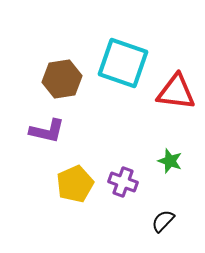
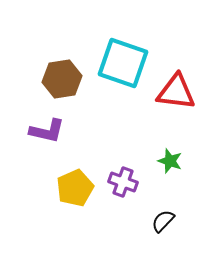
yellow pentagon: moved 4 px down
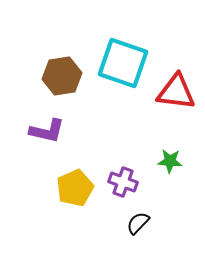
brown hexagon: moved 3 px up
green star: rotated 15 degrees counterclockwise
black semicircle: moved 25 px left, 2 px down
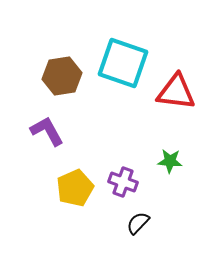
purple L-shape: rotated 132 degrees counterclockwise
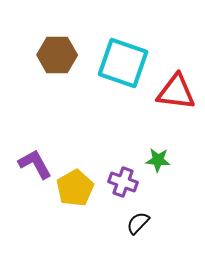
brown hexagon: moved 5 px left, 21 px up; rotated 9 degrees clockwise
purple L-shape: moved 12 px left, 33 px down
green star: moved 12 px left, 1 px up
yellow pentagon: rotated 6 degrees counterclockwise
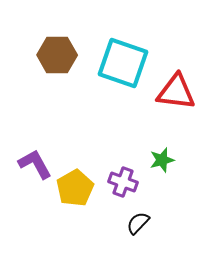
green star: moved 4 px right; rotated 20 degrees counterclockwise
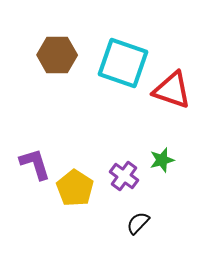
red triangle: moved 4 px left, 2 px up; rotated 12 degrees clockwise
purple L-shape: rotated 12 degrees clockwise
purple cross: moved 1 px right, 6 px up; rotated 16 degrees clockwise
yellow pentagon: rotated 9 degrees counterclockwise
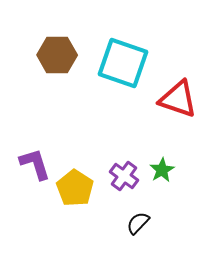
red triangle: moved 6 px right, 9 px down
green star: moved 10 px down; rotated 15 degrees counterclockwise
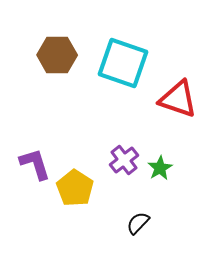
green star: moved 2 px left, 2 px up
purple cross: moved 16 px up; rotated 16 degrees clockwise
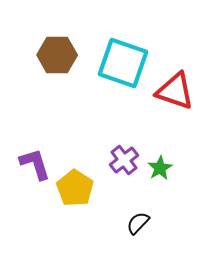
red triangle: moved 3 px left, 8 px up
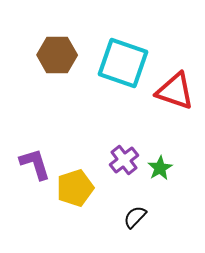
yellow pentagon: rotated 21 degrees clockwise
black semicircle: moved 3 px left, 6 px up
